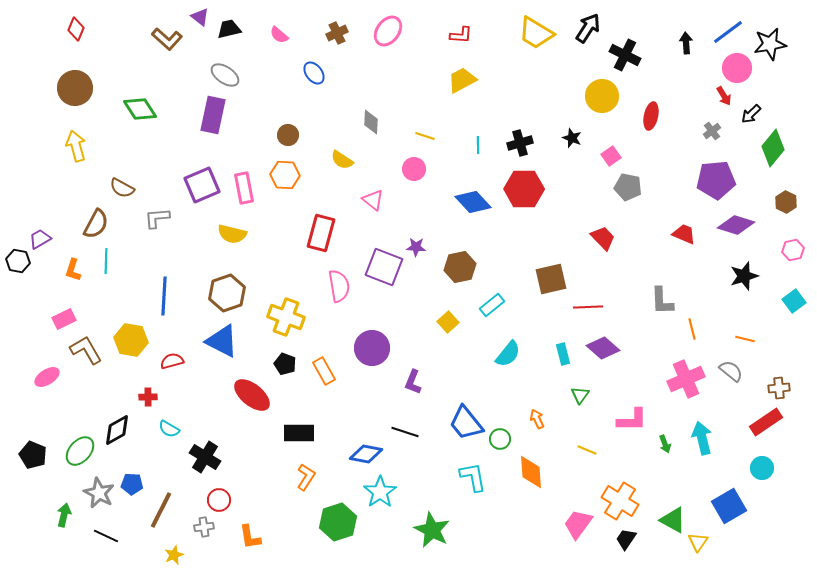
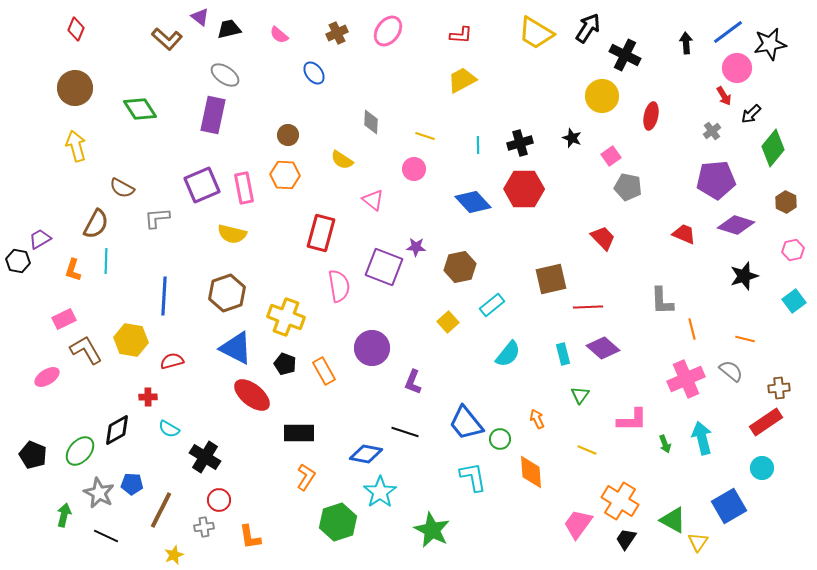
blue triangle at (222, 341): moved 14 px right, 7 px down
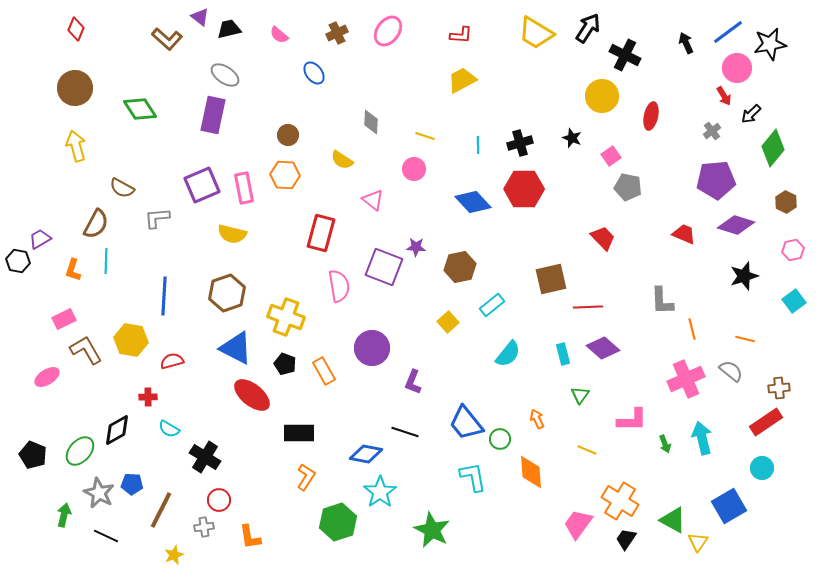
black arrow at (686, 43): rotated 20 degrees counterclockwise
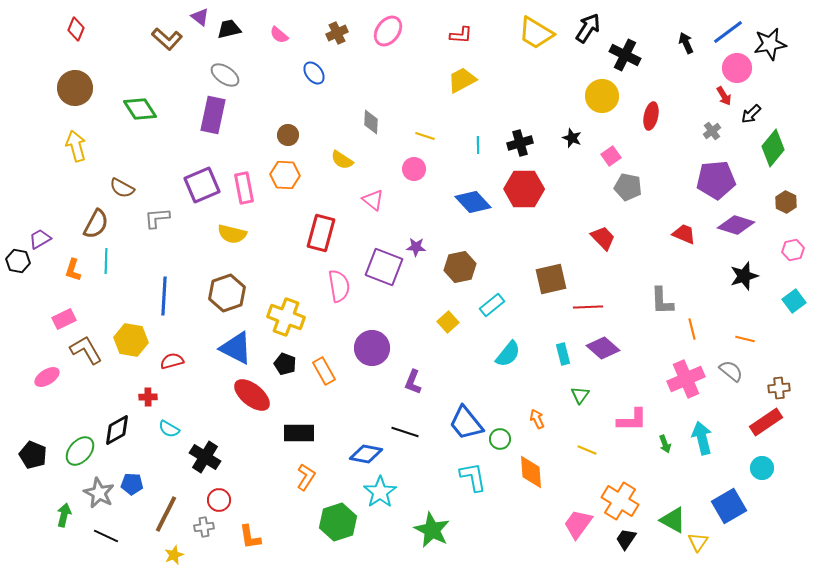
brown line at (161, 510): moved 5 px right, 4 px down
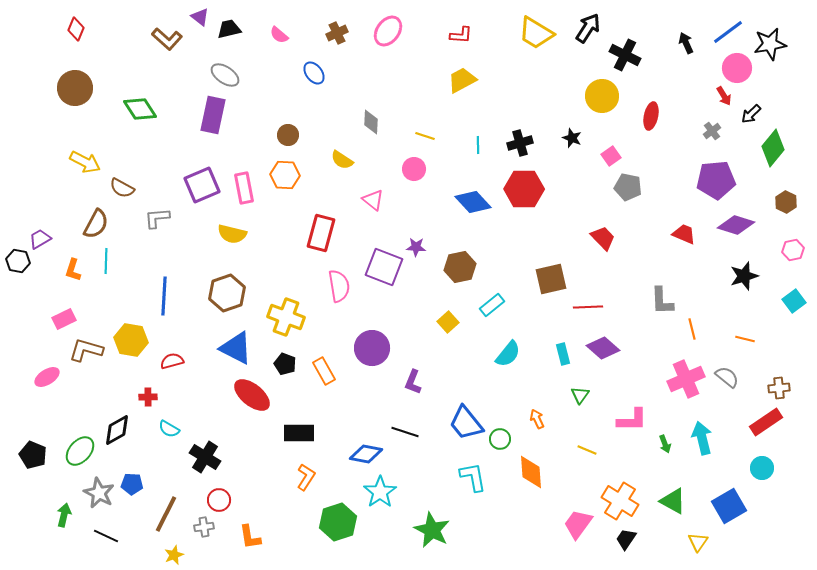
yellow arrow at (76, 146): moved 9 px right, 16 px down; rotated 132 degrees clockwise
brown L-shape at (86, 350): rotated 44 degrees counterclockwise
gray semicircle at (731, 371): moved 4 px left, 6 px down
green triangle at (673, 520): moved 19 px up
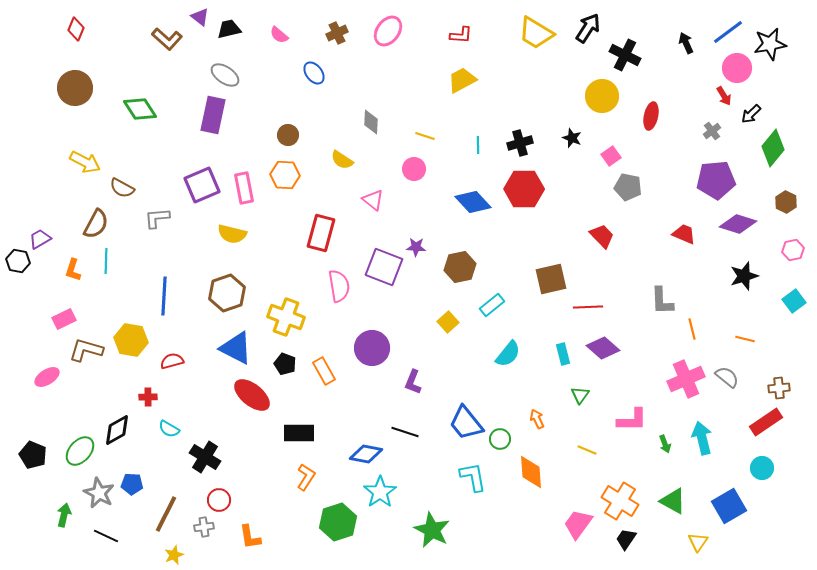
purple diamond at (736, 225): moved 2 px right, 1 px up
red trapezoid at (603, 238): moved 1 px left, 2 px up
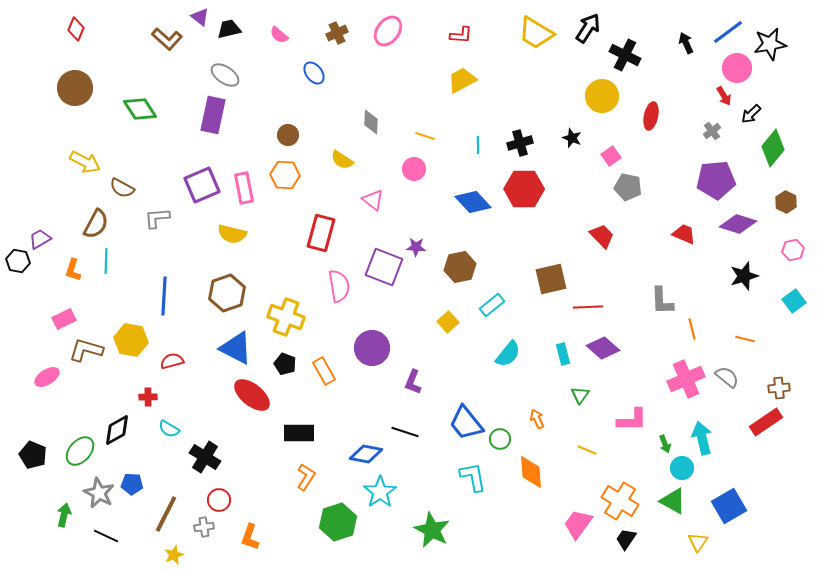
cyan circle at (762, 468): moved 80 px left
orange L-shape at (250, 537): rotated 28 degrees clockwise
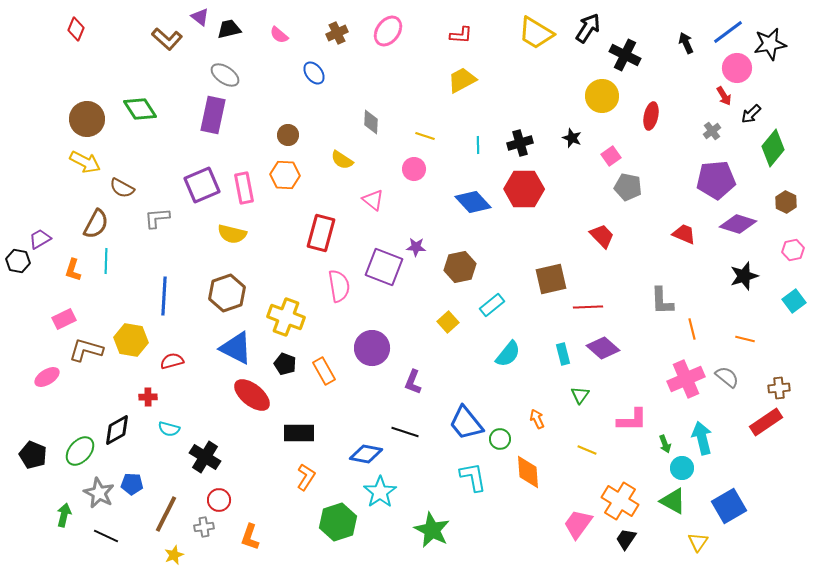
brown circle at (75, 88): moved 12 px right, 31 px down
cyan semicircle at (169, 429): rotated 15 degrees counterclockwise
orange diamond at (531, 472): moved 3 px left
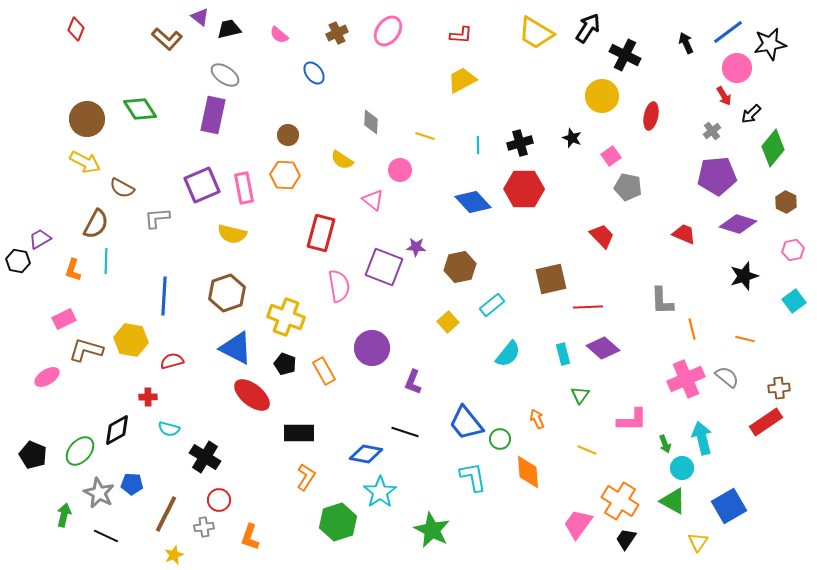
pink circle at (414, 169): moved 14 px left, 1 px down
purple pentagon at (716, 180): moved 1 px right, 4 px up
